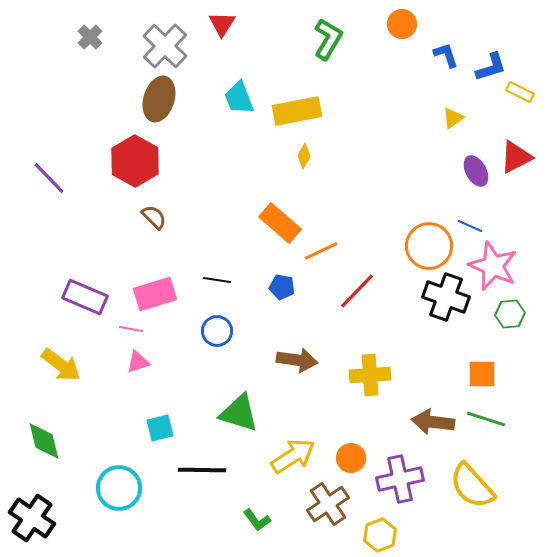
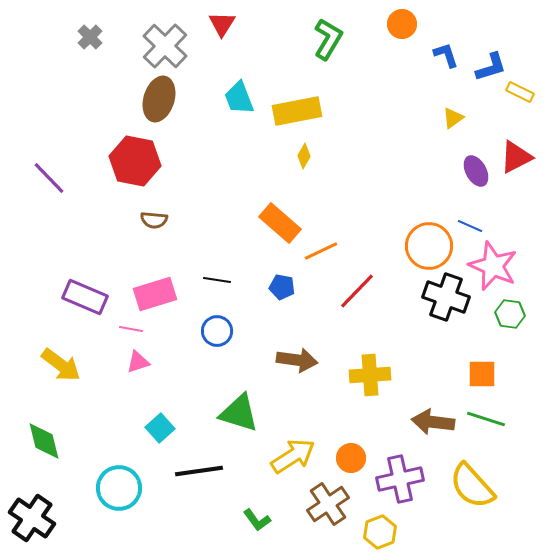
red hexagon at (135, 161): rotated 18 degrees counterclockwise
brown semicircle at (154, 217): moved 3 px down; rotated 140 degrees clockwise
green hexagon at (510, 314): rotated 12 degrees clockwise
cyan square at (160, 428): rotated 28 degrees counterclockwise
black line at (202, 470): moved 3 px left, 1 px down; rotated 9 degrees counterclockwise
yellow hexagon at (380, 535): moved 3 px up
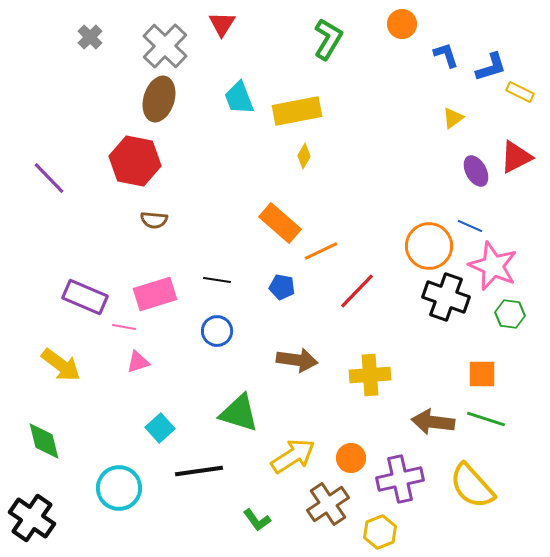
pink line at (131, 329): moved 7 px left, 2 px up
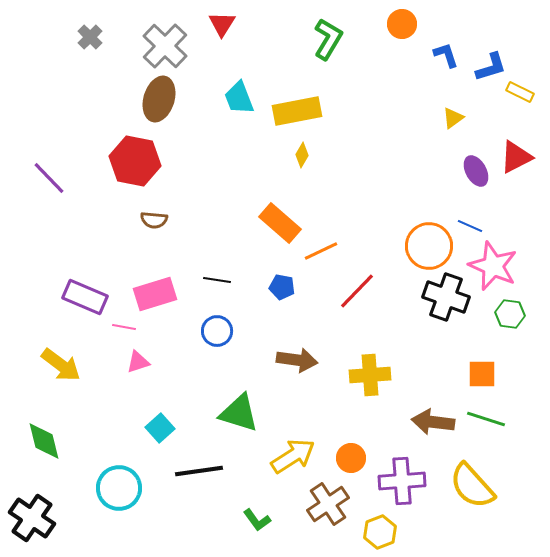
yellow diamond at (304, 156): moved 2 px left, 1 px up
purple cross at (400, 479): moved 2 px right, 2 px down; rotated 9 degrees clockwise
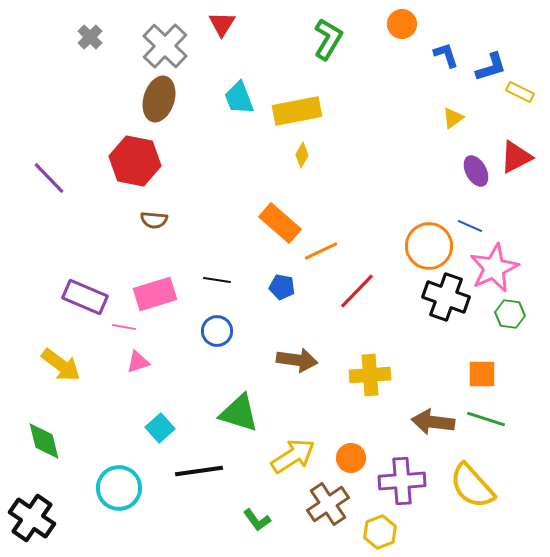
pink star at (493, 266): moved 1 px right, 2 px down; rotated 24 degrees clockwise
